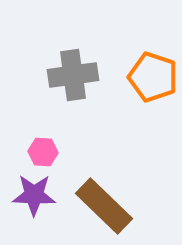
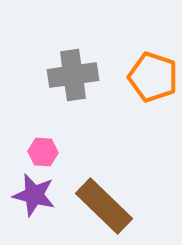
purple star: rotated 12 degrees clockwise
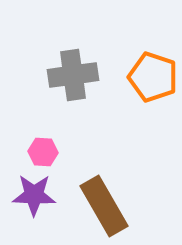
purple star: rotated 12 degrees counterclockwise
brown rectangle: rotated 16 degrees clockwise
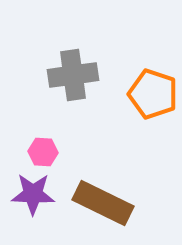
orange pentagon: moved 17 px down
purple star: moved 1 px left, 1 px up
brown rectangle: moved 1 px left, 3 px up; rotated 34 degrees counterclockwise
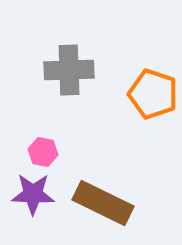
gray cross: moved 4 px left, 5 px up; rotated 6 degrees clockwise
pink hexagon: rotated 8 degrees clockwise
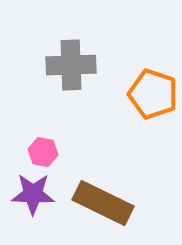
gray cross: moved 2 px right, 5 px up
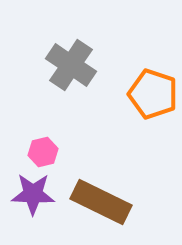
gray cross: rotated 36 degrees clockwise
pink hexagon: rotated 24 degrees counterclockwise
brown rectangle: moved 2 px left, 1 px up
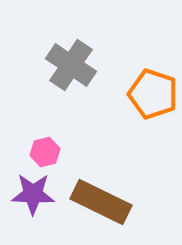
pink hexagon: moved 2 px right
